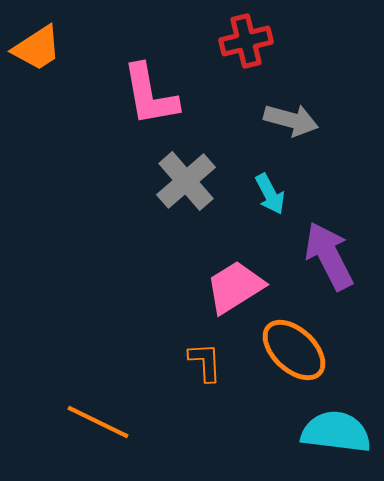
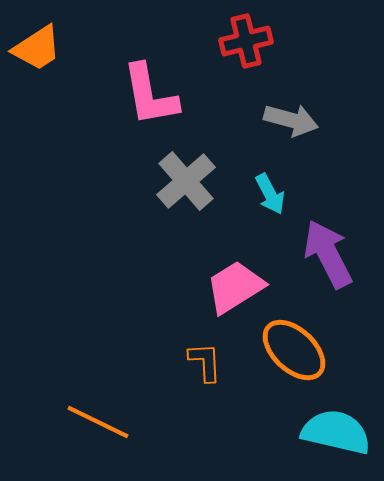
purple arrow: moved 1 px left, 2 px up
cyan semicircle: rotated 6 degrees clockwise
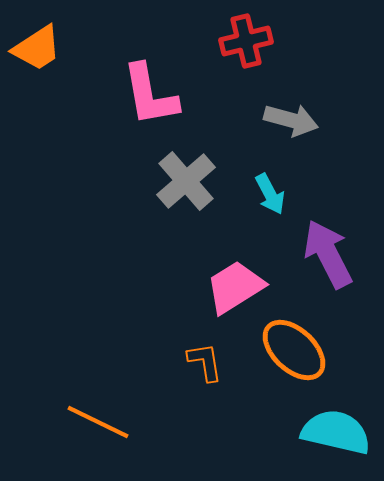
orange L-shape: rotated 6 degrees counterclockwise
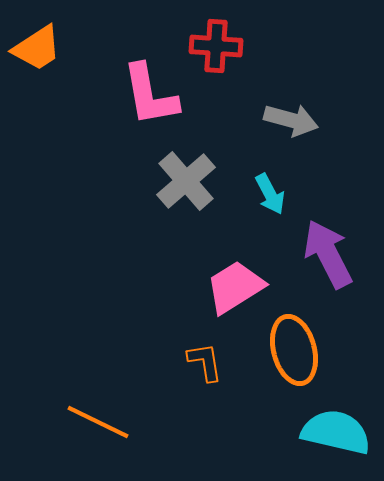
red cross: moved 30 px left, 5 px down; rotated 18 degrees clockwise
orange ellipse: rotated 32 degrees clockwise
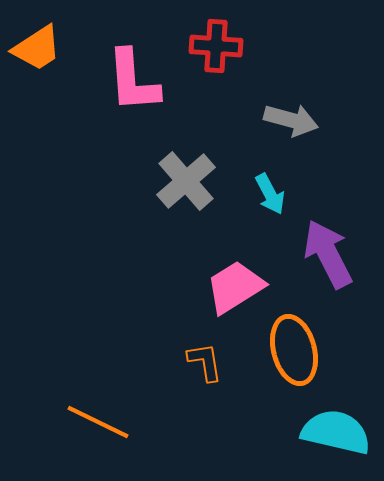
pink L-shape: moved 17 px left, 14 px up; rotated 6 degrees clockwise
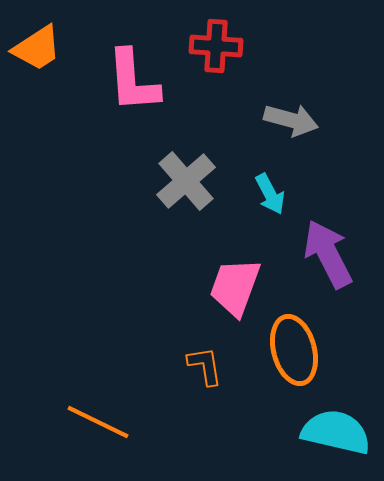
pink trapezoid: rotated 38 degrees counterclockwise
orange L-shape: moved 4 px down
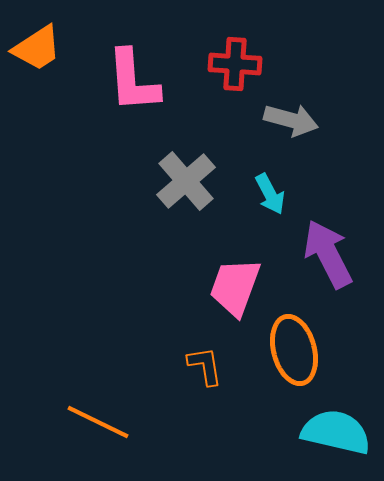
red cross: moved 19 px right, 18 px down
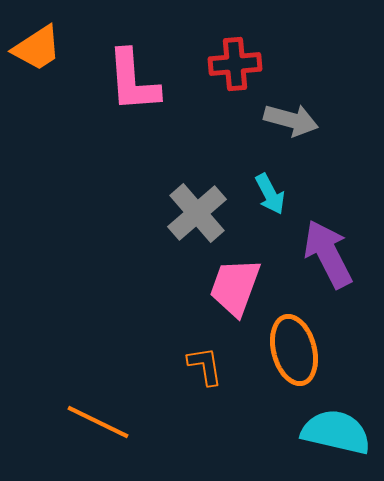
red cross: rotated 9 degrees counterclockwise
gray cross: moved 11 px right, 32 px down
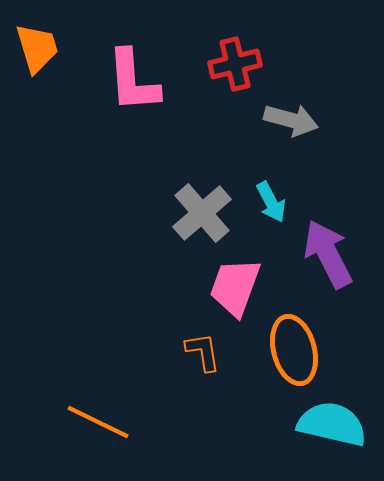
orange trapezoid: rotated 74 degrees counterclockwise
red cross: rotated 9 degrees counterclockwise
cyan arrow: moved 1 px right, 8 px down
gray cross: moved 5 px right
orange L-shape: moved 2 px left, 14 px up
cyan semicircle: moved 4 px left, 8 px up
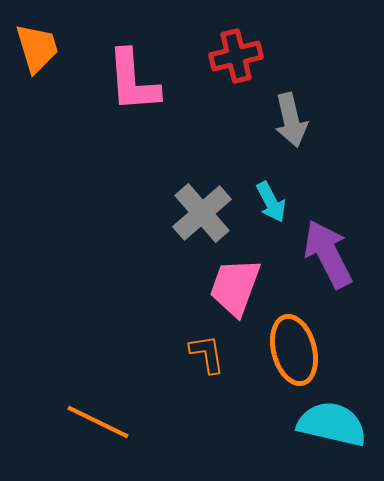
red cross: moved 1 px right, 8 px up
gray arrow: rotated 62 degrees clockwise
orange L-shape: moved 4 px right, 2 px down
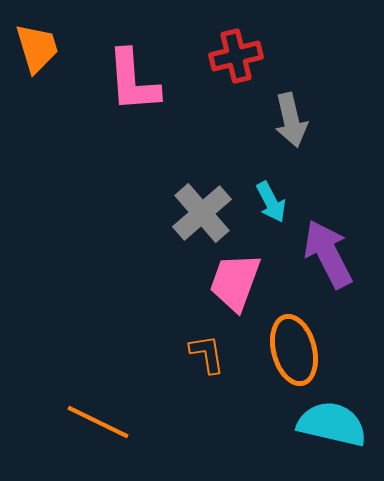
pink trapezoid: moved 5 px up
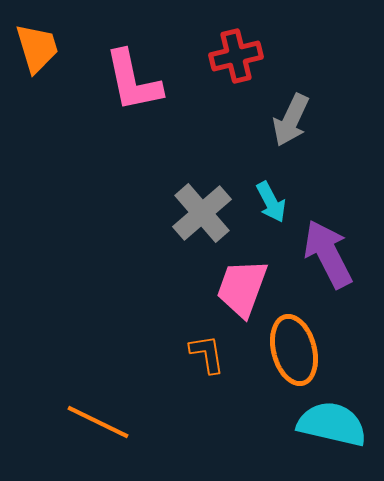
pink L-shape: rotated 8 degrees counterclockwise
gray arrow: rotated 38 degrees clockwise
pink trapezoid: moved 7 px right, 6 px down
